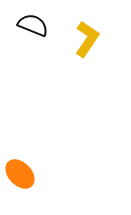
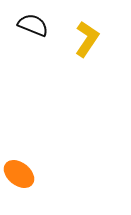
orange ellipse: moved 1 px left; rotated 8 degrees counterclockwise
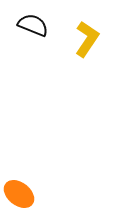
orange ellipse: moved 20 px down
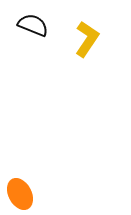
orange ellipse: moved 1 px right; rotated 24 degrees clockwise
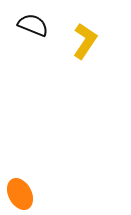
yellow L-shape: moved 2 px left, 2 px down
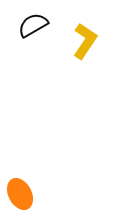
black semicircle: rotated 52 degrees counterclockwise
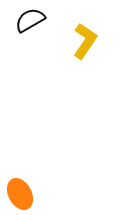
black semicircle: moved 3 px left, 5 px up
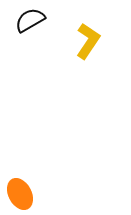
yellow L-shape: moved 3 px right
